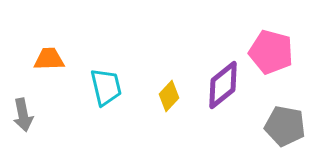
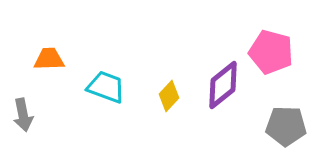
cyan trapezoid: rotated 57 degrees counterclockwise
gray pentagon: moved 1 px right; rotated 9 degrees counterclockwise
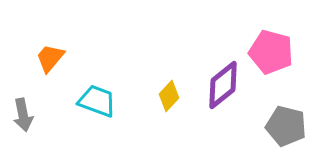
orange trapezoid: moved 1 px right, 1 px up; rotated 48 degrees counterclockwise
cyan trapezoid: moved 9 px left, 14 px down
gray pentagon: rotated 12 degrees clockwise
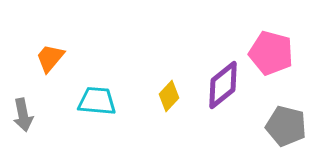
pink pentagon: moved 1 px down
cyan trapezoid: rotated 15 degrees counterclockwise
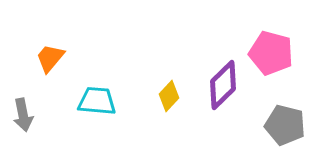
purple diamond: rotated 6 degrees counterclockwise
gray pentagon: moved 1 px left, 1 px up
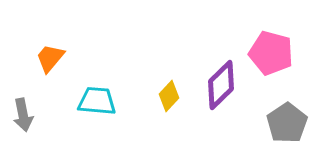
purple diamond: moved 2 px left
gray pentagon: moved 2 px right, 2 px up; rotated 24 degrees clockwise
